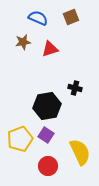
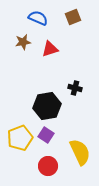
brown square: moved 2 px right
yellow pentagon: moved 1 px up
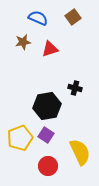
brown square: rotated 14 degrees counterclockwise
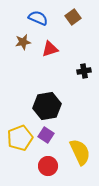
black cross: moved 9 px right, 17 px up; rotated 24 degrees counterclockwise
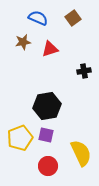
brown square: moved 1 px down
purple square: rotated 21 degrees counterclockwise
yellow semicircle: moved 1 px right, 1 px down
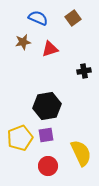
purple square: rotated 21 degrees counterclockwise
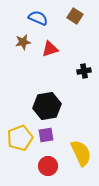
brown square: moved 2 px right, 2 px up; rotated 21 degrees counterclockwise
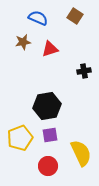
purple square: moved 4 px right
